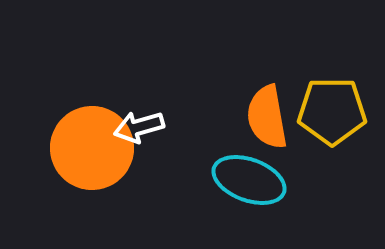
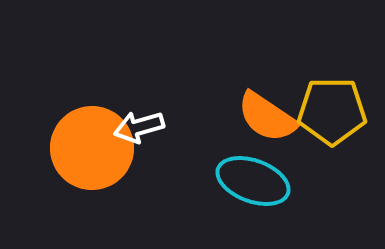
orange semicircle: rotated 46 degrees counterclockwise
cyan ellipse: moved 4 px right, 1 px down
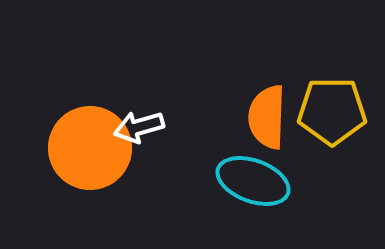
orange semicircle: rotated 58 degrees clockwise
orange circle: moved 2 px left
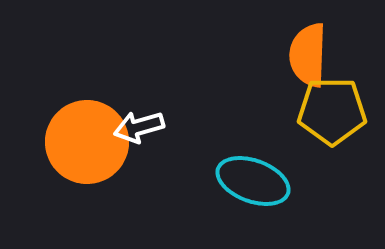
orange semicircle: moved 41 px right, 62 px up
orange circle: moved 3 px left, 6 px up
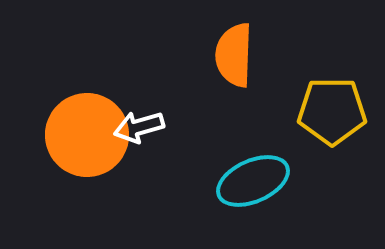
orange semicircle: moved 74 px left
orange circle: moved 7 px up
cyan ellipse: rotated 44 degrees counterclockwise
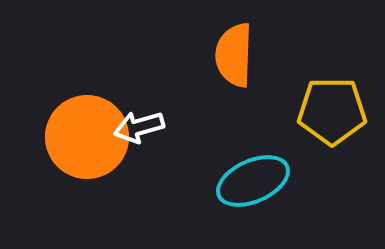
orange circle: moved 2 px down
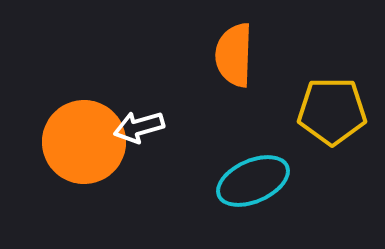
orange circle: moved 3 px left, 5 px down
